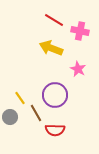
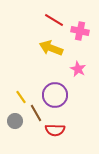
yellow line: moved 1 px right, 1 px up
gray circle: moved 5 px right, 4 px down
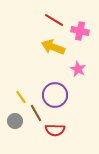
yellow arrow: moved 2 px right, 1 px up
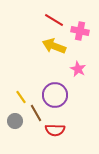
yellow arrow: moved 1 px right, 1 px up
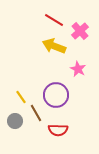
pink cross: rotated 36 degrees clockwise
purple circle: moved 1 px right
red semicircle: moved 3 px right
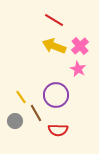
pink cross: moved 15 px down
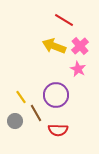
red line: moved 10 px right
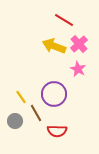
pink cross: moved 1 px left, 2 px up
purple circle: moved 2 px left, 1 px up
red semicircle: moved 1 px left, 1 px down
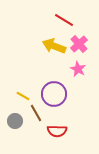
yellow line: moved 2 px right, 1 px up; rotated 24 degrees counterclockwise
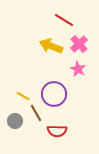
yellow arrow: moved 3 px left
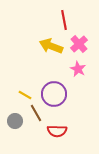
red line: rotated 48 degrees clockwise
yellow line: moved 2 px right, 1 px up
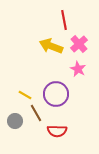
purple circle: moved 2 px right
